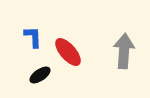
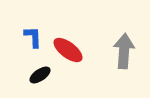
red ellipse: moved 2 px up; rotated 12 degrees counterclockwise
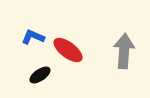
blue L-shape: rotated 65 degrees counterclockwise
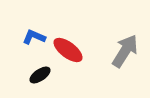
blue L-shape: moved 1 px right
gray arrow: moved 1 px right; rotated 28 degrees clockwise
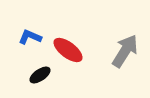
blue L-shape: moved 4 px left
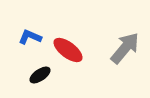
gray arrow: moved 3 px up; rotated 8 degrees clockwise
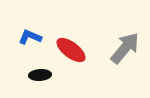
red ellipse: moved 3 px right
black ellipse: rotated 30 degrees clockwise
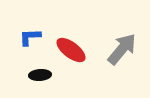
blue L-shape: rotated 25 degrees counterclockwise
gray arrow: moved 3 px left, 1 px down
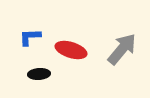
red ellipse: rotated 20 degrees counterclockwise
black ellipse: moved 1 px left, 1 px up
